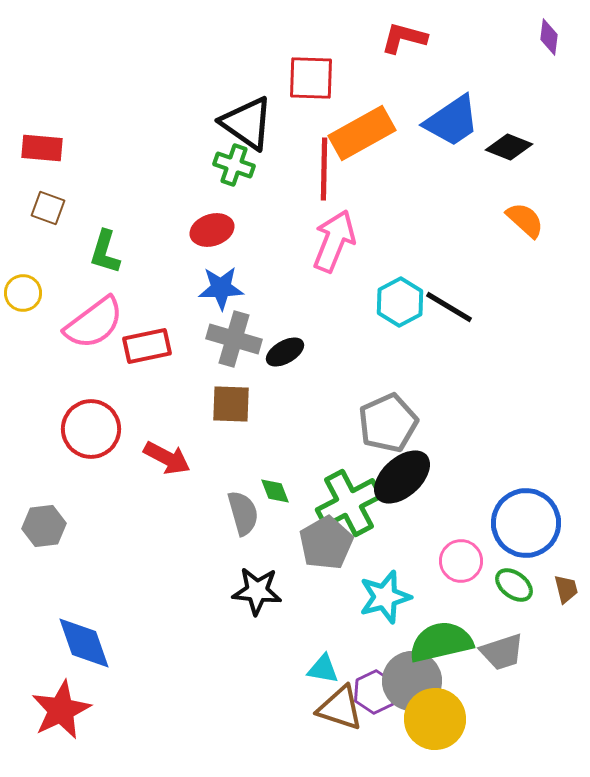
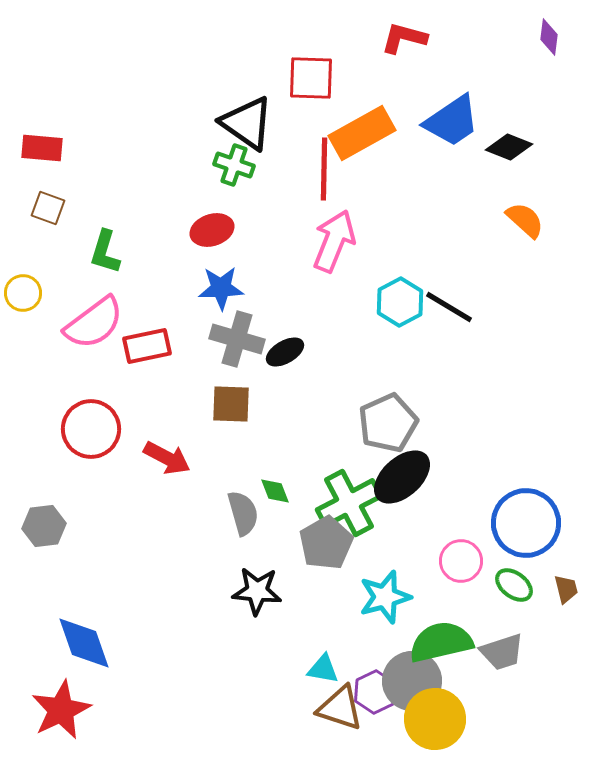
gray cross at (234, 339): moved 3 px right
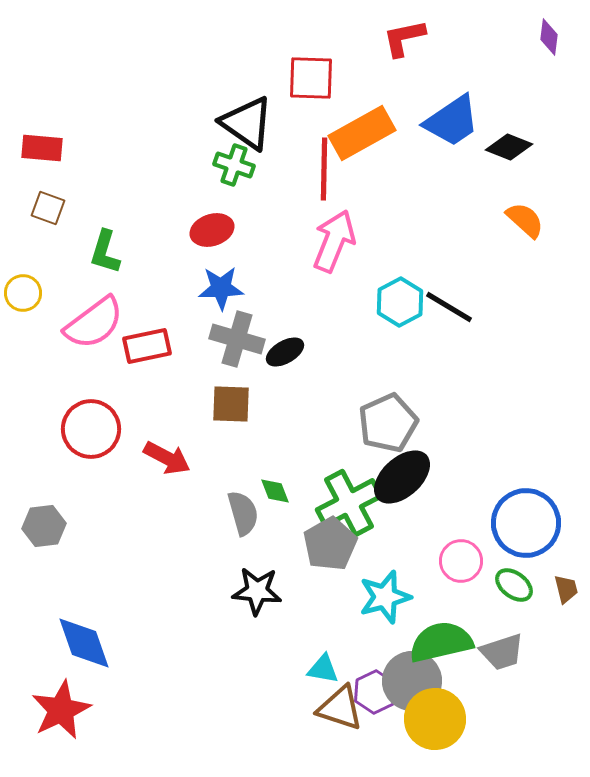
red L-shape at (404, 38): rotated 27 degrees counterclockwise
gray pentagon at (326, 543): moved 4 px right, 1 px down
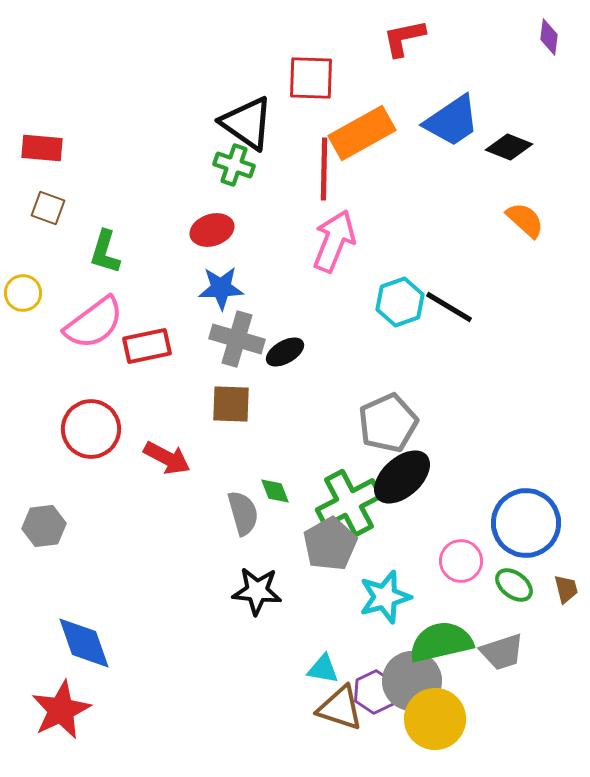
cyan hexagon at (400, 302): rotated 9 degrees clockwise
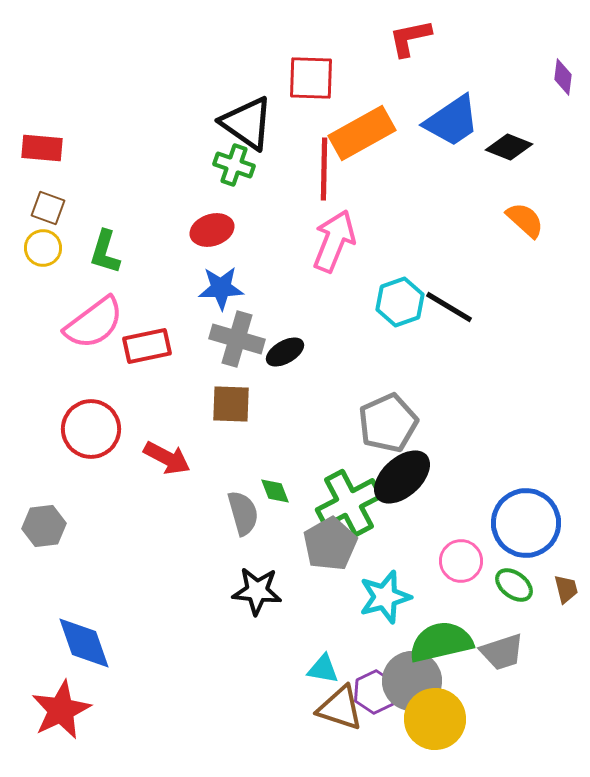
purple diamond at (549, 37): moved 14 px right, 40 px down
red L-shape at (404, 38): moved 6 px right
yellow circle at (23, 293): moved 20 px right, 45 px up
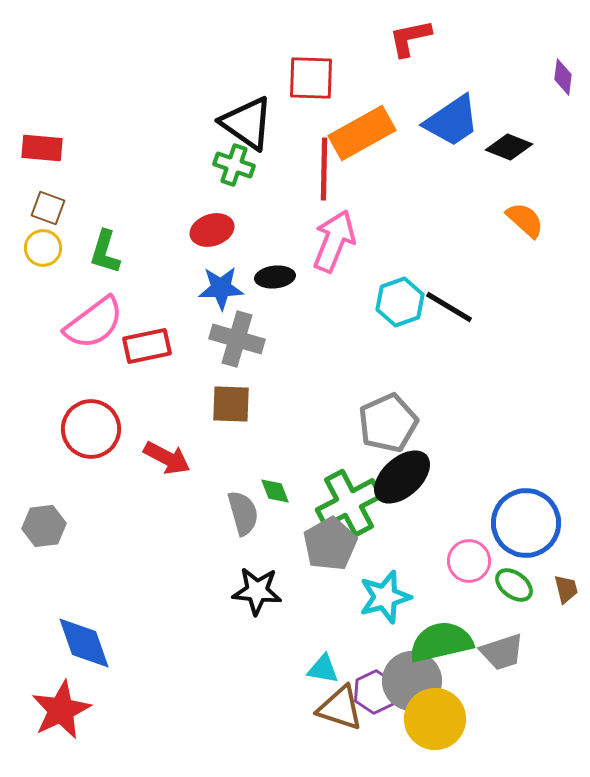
black ellipse at (285, 352): moved 10 px left, 75 px up; rotated 24 degrees clockwise
pink circle at (461, 561): moved 8 px right
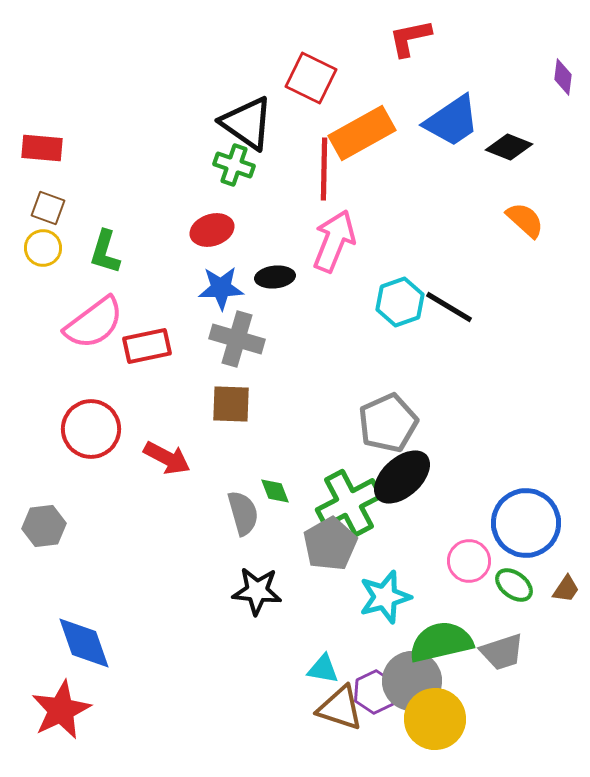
red square at (311, 78): rotated 24 degrees clockwise
brown trapezoid at (566, 589): rotated 48 degrees clockwise
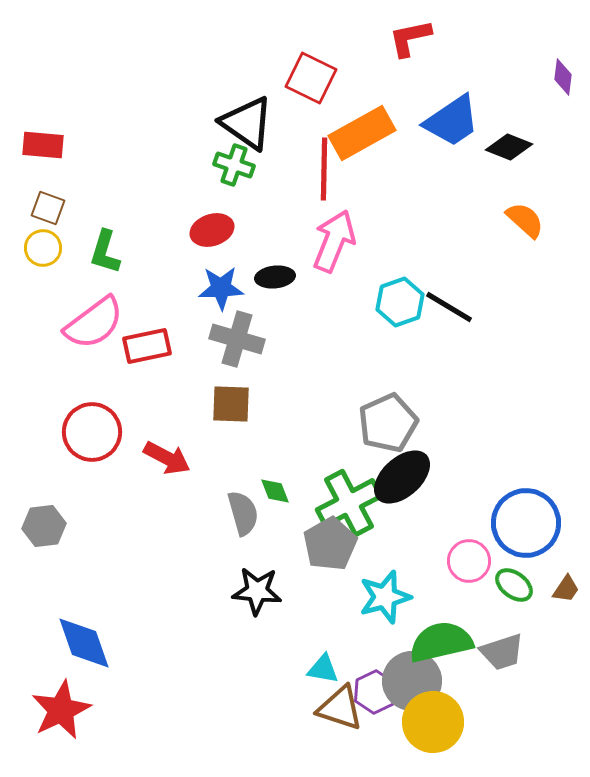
red rectangle at (42, 148): moved 1 px right, 3 px up
red circle at (91, 429): moved 1 px right, 3 px down
yellow circle at (435, 719): moved 2 px left, 3 px down
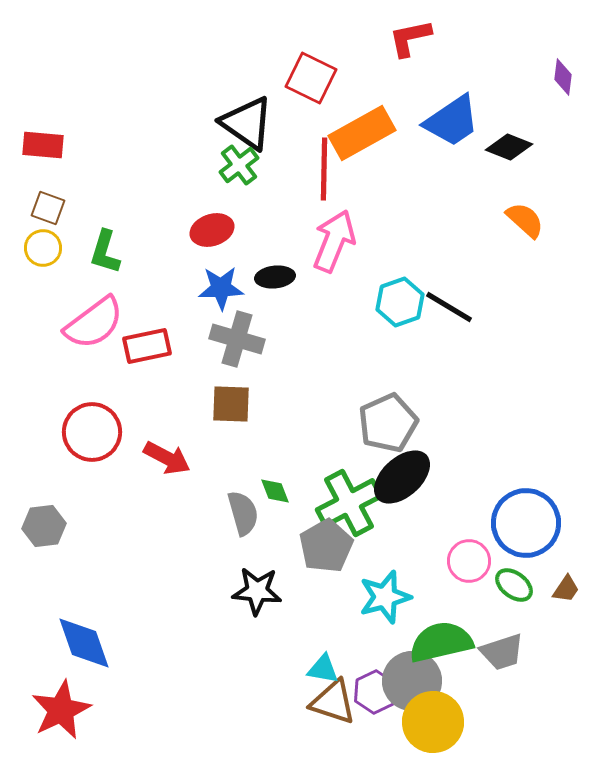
green cross at (234, 165): moved 5 px right; rotated 33 degrees clockwise
gray pentagon at (330, 544): moved 4 px left, 2 px down
brown triangle at (340, 708): moved 7 px left, 6 px up
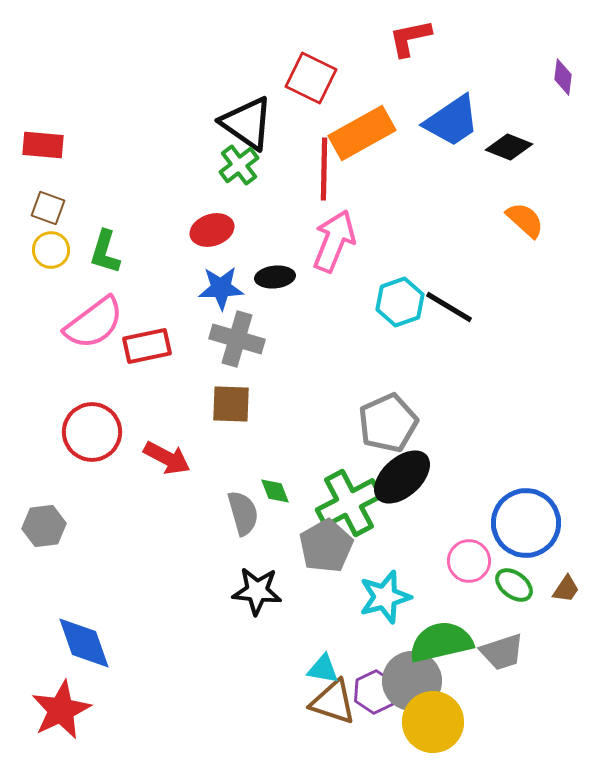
yellow circle at (43, 248): moved 8 px right, 2 px down
